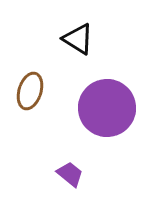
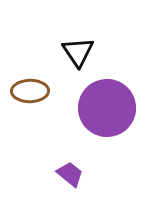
black triangle: moved 13 px down; rotated 24 degrees clockwise
brown ellipse: rotated 72 degrees clockwise
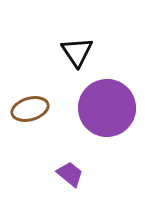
black triangle: moved 1 px left
brown ellipse: moved 18 px down; rotated 15 degrees counterclockwise
